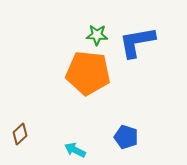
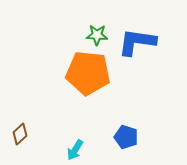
blue L-shape: rotated 18 degrees clockwise
cyan arrow: rotated 85 degrees counterclockwise
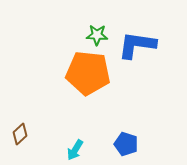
blue L-shape: moved 3 px down
blue pentagon: moved 7 px down
